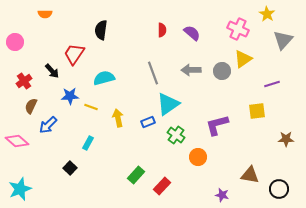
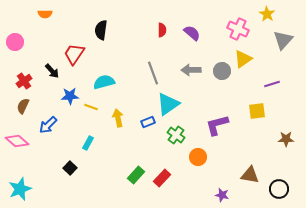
cyan semicircle: moved 4 px down
brown semicircle: moved 8 px left
red rectangle: moved 8 px up
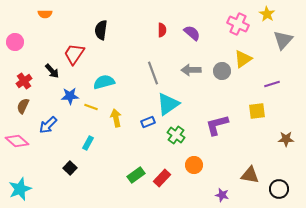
pink cross: moved 5 px up
yellow arrow: moved 2 px left
orange circle: moved 4 px left, 8 px down
green rectangle: rotated 12 degrees clockwise
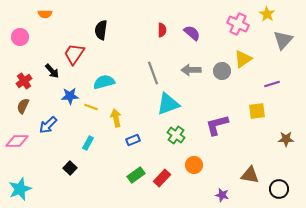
pink circle: moved 5 px right, 5 px up
cyan triangle: rotated 15 degrees clockwise
blue rectangle: moved 15 px left, 18 px down
pink diamond: rotated 40 degrees counterclockwise
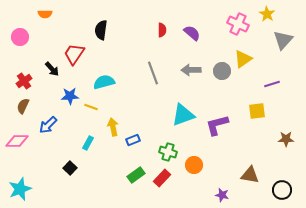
black arrow: moved 2 px up
cyan triangle: moved 15 px right, 11 px down
yellow arrow: moved 3 px left, 9 px down
green cross: moved 8 px left, 17 px down; rotated 18 degrees counterclockwise
black circle: moved 3 px right, 1 px down
